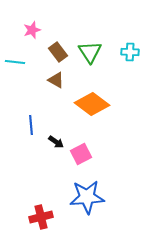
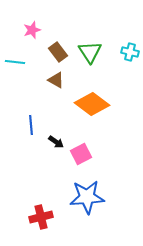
cyan cross: rotated 12 degrees clockwise
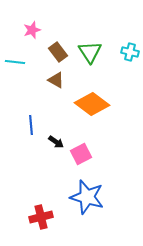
blue star: rotated 20 degrees clockwise
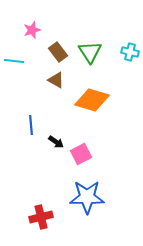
cyan line: moved 1 px left, 1 px up
orange diamond: moved 4 px up; rotated 20 degrees counterclockwise
blue star: rotated 16 degrees counterclockwise
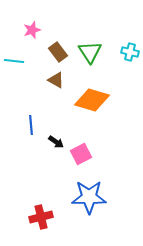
blue star: moved 2 px right
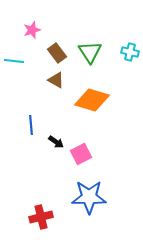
brown rectangle: moved 1 px left, 1 px down
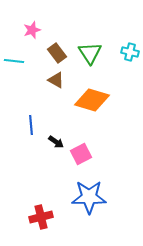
green triangle: moved 1 px down
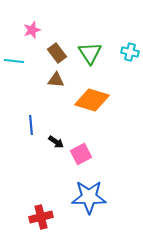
brown triangle: rotated 24 degrees counterclockwise
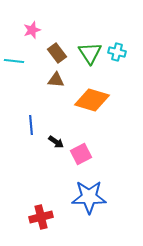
cyan cross: moved 13 px left
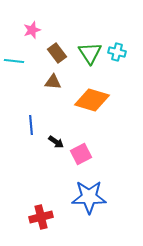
brown triangle: moved 3 px left, 2 px down
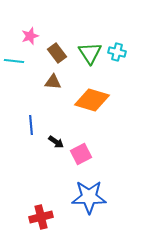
pink star: moved 2 px left, 6 px down
